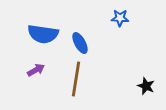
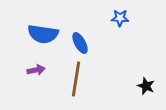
purple arrow: rotated 18 degrees clockwise
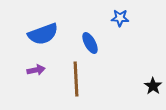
blue semicircle: rotated 28 degrees counterclockwise
blue ellipse: moved 10 px right
brown line: rotated 12 degrees counterclockwise
black star: moved 7 px right; rotated 12 degrees clockwise
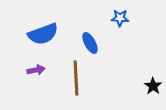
brown line: moved 1 px up
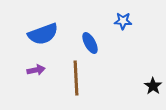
blue star: moved 3 px right, 3 px down
